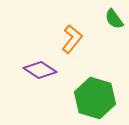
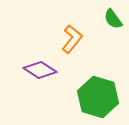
green semicircle: moved 1 px left
green hexagon: moved 3 px right, 1 px up
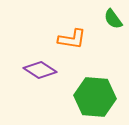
orange L-shape: rotated 60 degrees clockwise
green hexagon: moved 3 px left; rotated 12 degrees counterclockwise
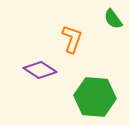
orange L-shape: rotated 80 degrees counterclockwise
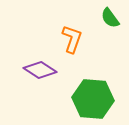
green semicircle: moved 3 px left, 1 px up
green hexagon: moved 2 px left, 2 px down
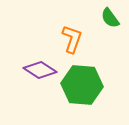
green hexagon: moved 11 px left, 14 px up
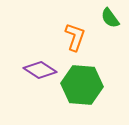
orange L-shape: moved 3 px right, 2 px up
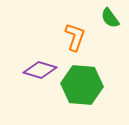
purple diamond: rotated 16 degrees counterclockwise
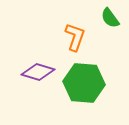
purple diamond: moved 2 px left, 2 px down
green hexagon: moved 2 px right, 2 px up
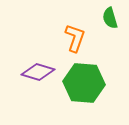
green semicircle: rotated 20 degrees clockwise
orange L-shape: moved 1 px down
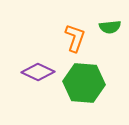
green semicircle: moved 9 px down; rotated 80 degrees counterclockwise
purple diamond: rotated 8 degrees clockwise
